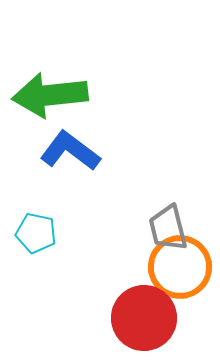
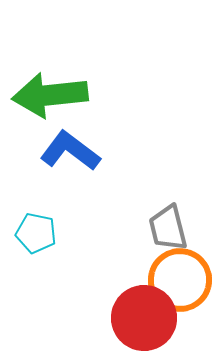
orange circle: moved 13 px down
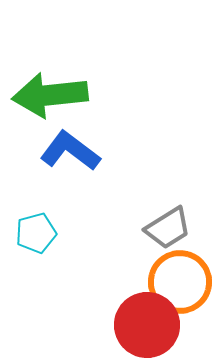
gray trapezoid: rotated 108 degrees counterclockwise
cyan pentagon: rotated 27 degrees counterclockwise
orange circle: moved 2 px down
red circle: moved 3 px right, 7 px down
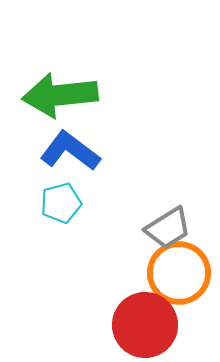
green arrow: moved 10 px right
cyan pentagon: moved 25 px right, 30 px up
orange circle: moved 1 px left, 9 px up
red circle: moved 2 px left
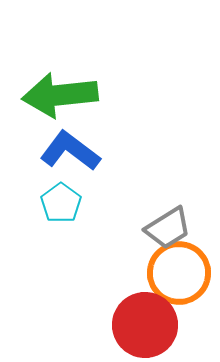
cyan pentagon: rotated 21 degrees counterclockwise
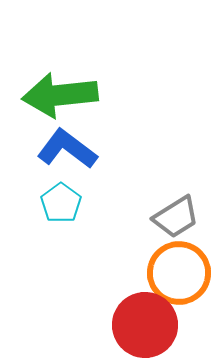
blue L-shape: moved 3 px left, 2 px up
gray trapezoid: moved 8 px right, 11 px up
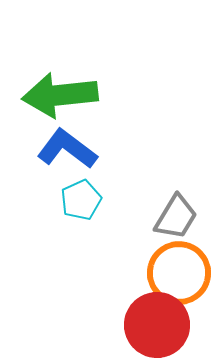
cyan pentagon: moved 20 px right, 3 px up; rotated 12 degrees clockwise
gray trapezoid: rotated 27 degrees counterclockwise
red circle: moved 12 px right
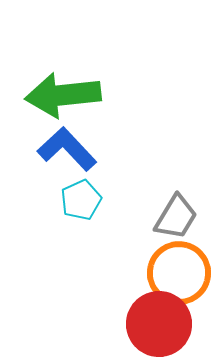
green arrow: moved 3 px right
blue L-shape: rotated 10 degrees clockwise
red circle: moved 2 px right, 1 px up
